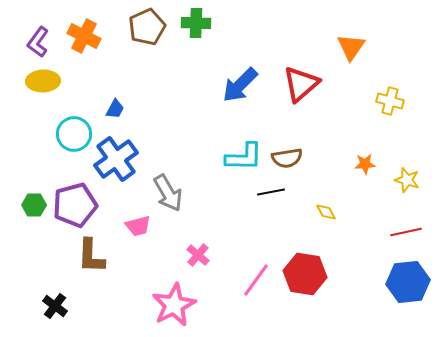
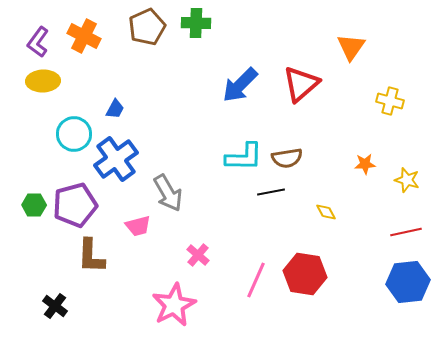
pink line: rotated 12 degrees counterclockwise
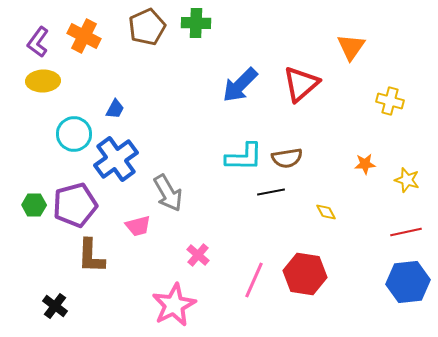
pink line: moved 2 px left
